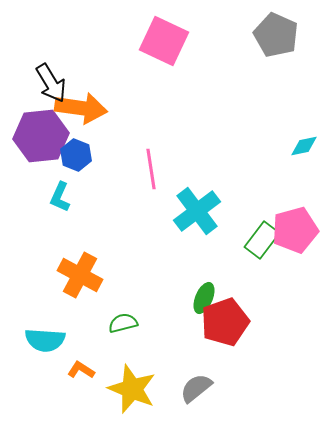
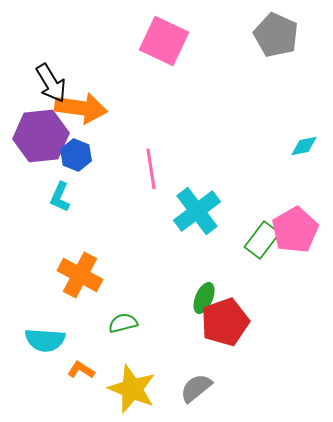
pink pentagon: rotated 15 degrees counterclockwise
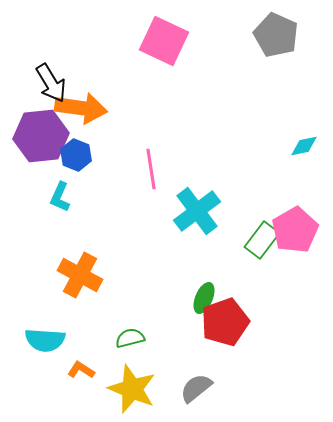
green semicircle: moved 7 px right, 15 px down
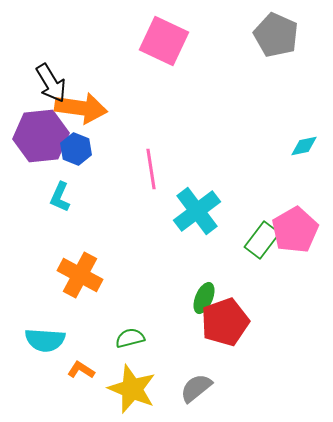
blue hexagon: moved 6 px up
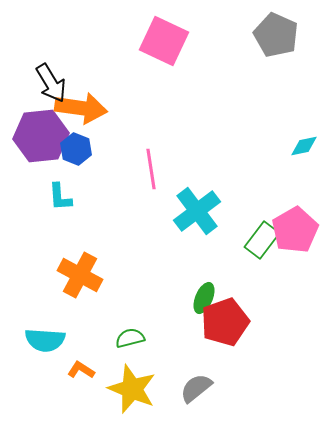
cyan L-shape: rotated 28 degrees counterclockwise
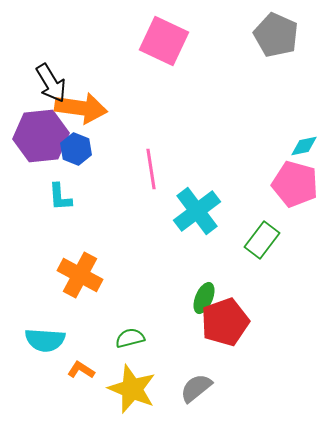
pink pentagon: moved 46 px up; rotated 27 degrees counterclockwise
